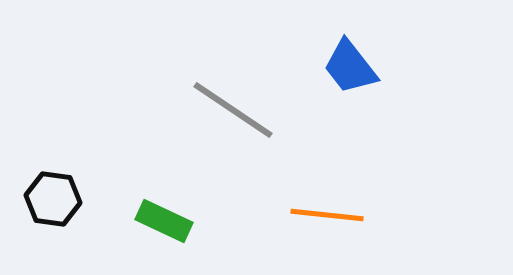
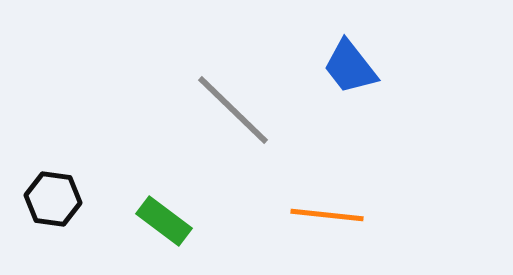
gray line: rotated 10 degrees clockwise
green rectangle: rotated 12 degrees clockwise
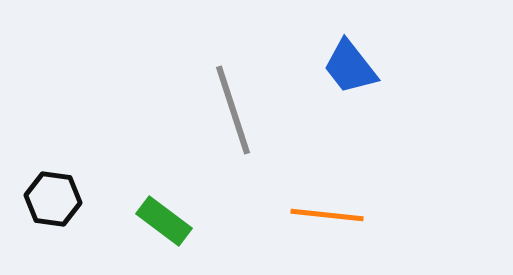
gray line: rotated 28 degrees clockwise
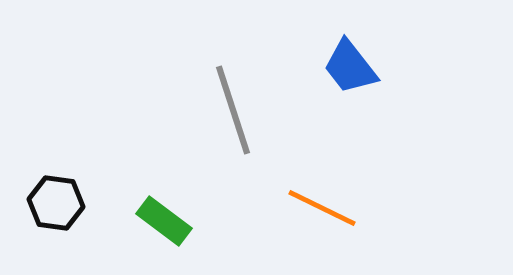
black hexagon: moved 3 px right, 4 px down
orange line: moved 5 px left, 7 px up; rotated 20 degrees clockwise
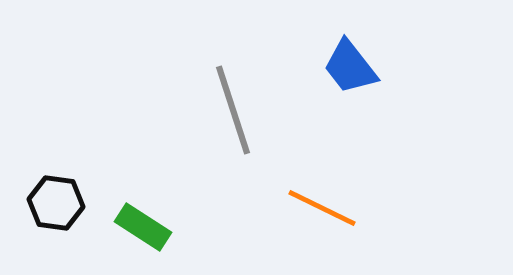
green rectangle: moved 21 px left, 6 px down; rotated 4 degrees counterclockwise
